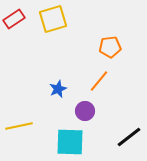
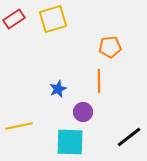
orange line: rotated 40 degrees counterclockwise
purple circle: moved 2 px left, 1 px down
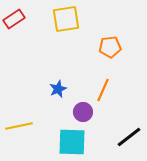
yellow square: moved 13 px right; rotated 8 degrees clockwise
orange line: moved 4 px right, 9 px down; rotated 25 degrees clockwise
cyan square: moved 2 px right
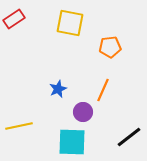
yellow square: moved 4 px right, 4 px down; rotated 20 degrees clockwise
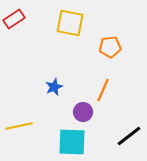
blue star: moved 4 px left, 2 px up
black line: moved 1 px up
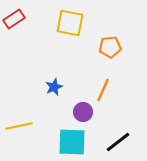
black line: moved 11 px left, 6 px down
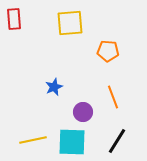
red rectangle: rotated 60 degrees counterclockwise
yellow square: rotated 16 degrees counterclockwise
orange pentagon: moved 2 px left, 4 px down; rotated 10 degrees clockwise
orange line: moved 10 px right, 7 px down; rotated 45 degrees counterclockwise
yellow line: moved 14 px right, 14 px down
black line: moved 1 px left, 1 px up; rotated 20 degrees counterclockwise
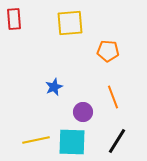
yellow line: moved 3 px right
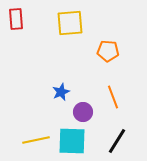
red rectangle: moved 2 px right
blue star: moved 7 px right, 5 px down
cyan square: moved 1 px up
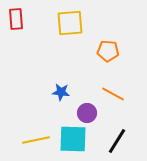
blue star: rotated 30 degrees clockwise
orange line: moved 3 px up; rotated 40 degrees counterclockwise
purple circle: moved 4 px right, 1 px down
cyan square: moved 1 px right, 2 px up
